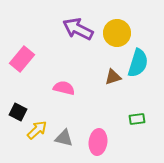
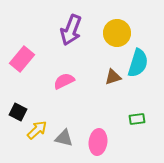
purple arrow: moved 7 px left, 1 px down; rotated 96 degrees counterclockwise
pink semicircle: moved 7 px up; rotated 40 degrees counterclockwise
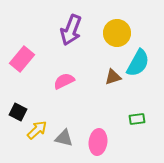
cyan semicircle: rotated 12 degrees clockwise
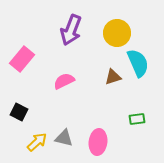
cyan semicircle: rotated 52 degrees counterclockwise
black square: moved 1 px right
yellow arrow: moved 12 px down
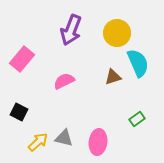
green rectangle: rotated 28 degrees counterclockwise
yellow arrow: moved 1 px right
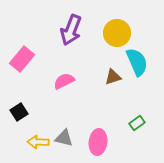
cyan semicircle: moved 1 px left, 1 px up
black square: rotated 30 degrees clockwise
green rectangle: moved 4 px down
yellow arrow: rotated 135 degrees counterclockwise
